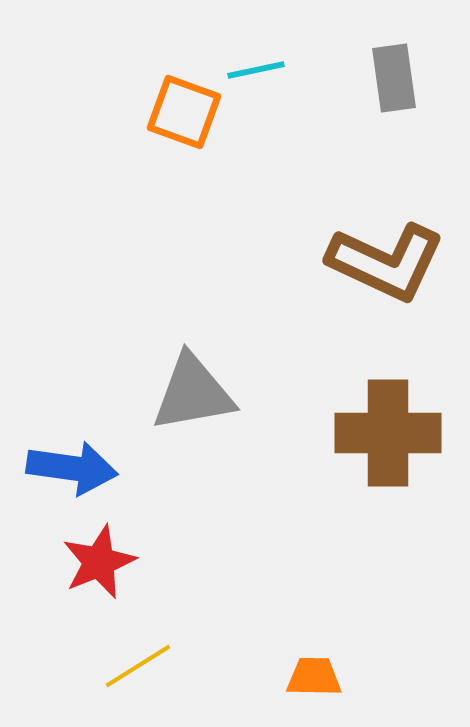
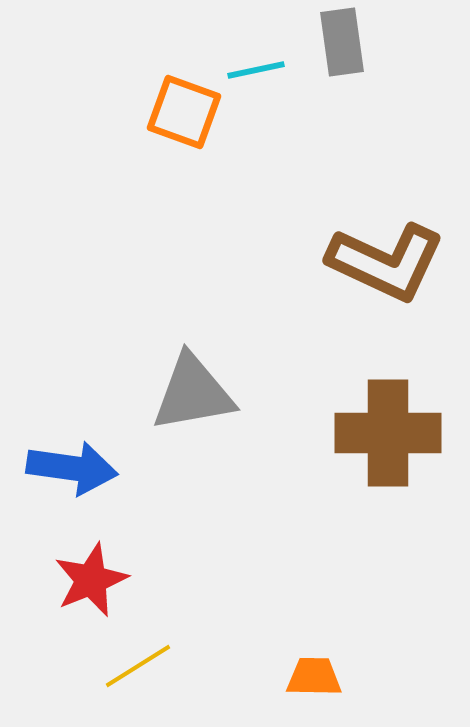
gray rectangle: moved 52 px left, 36 px up
red star: moved 8 px left, 18 px down
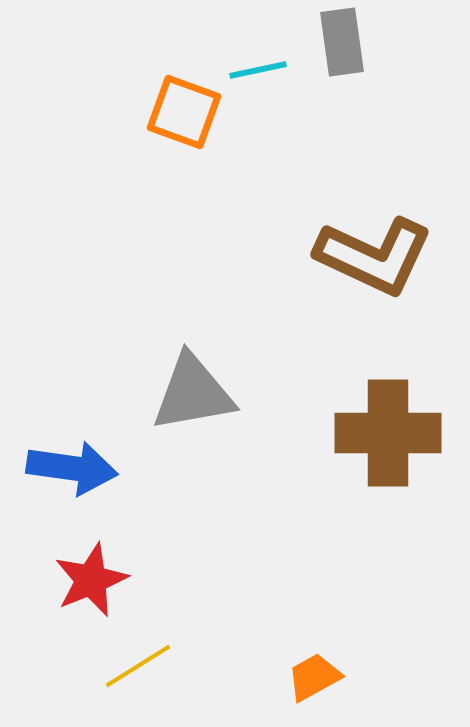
cyan line: moved 2 px right
brown L-shape: moved 12 px left, 6 px up
orange trapezoid: rotated 30 degrees counterclockwise
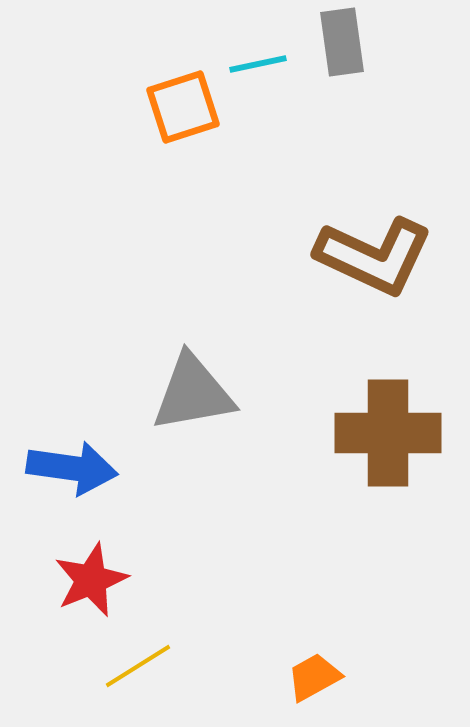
cyan line: moved 6 px up
orange square: moved 1 px left, 5 px up; rotated 38 degrees counterclockwise
